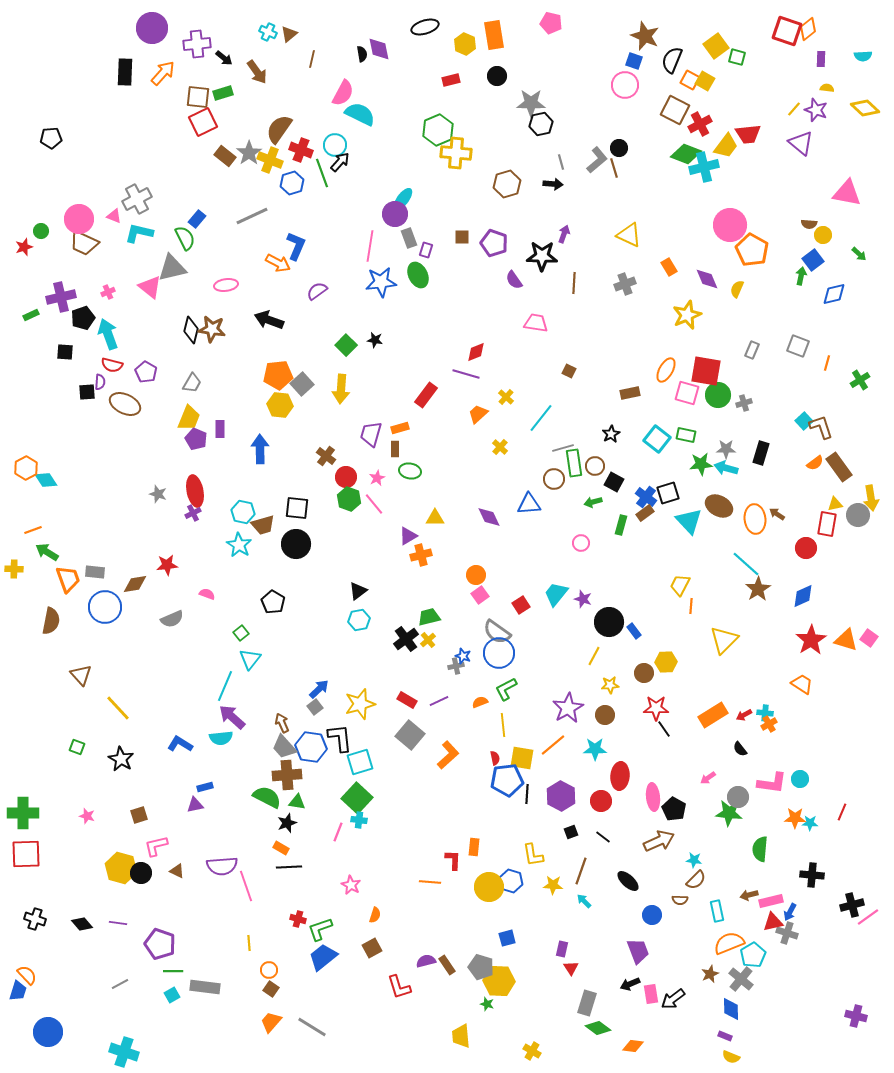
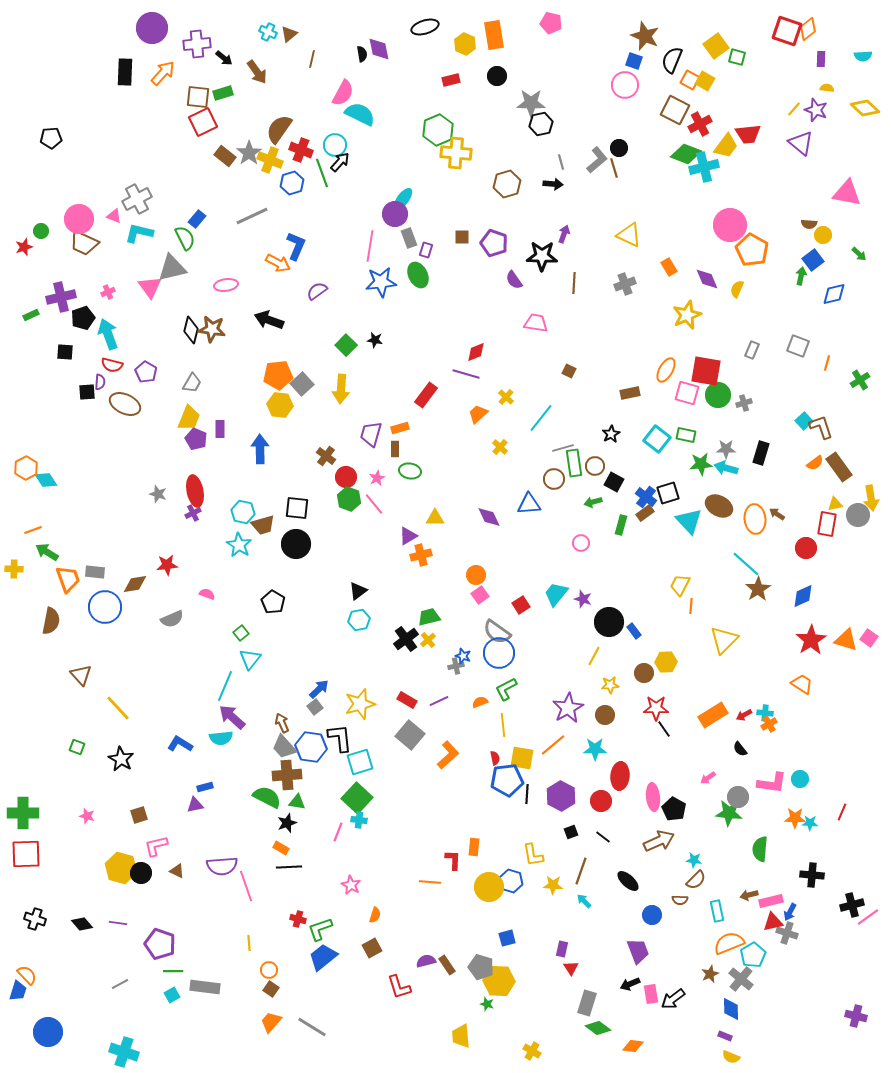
pink triangle at (150, 287): rotated 15 degrees clockwise
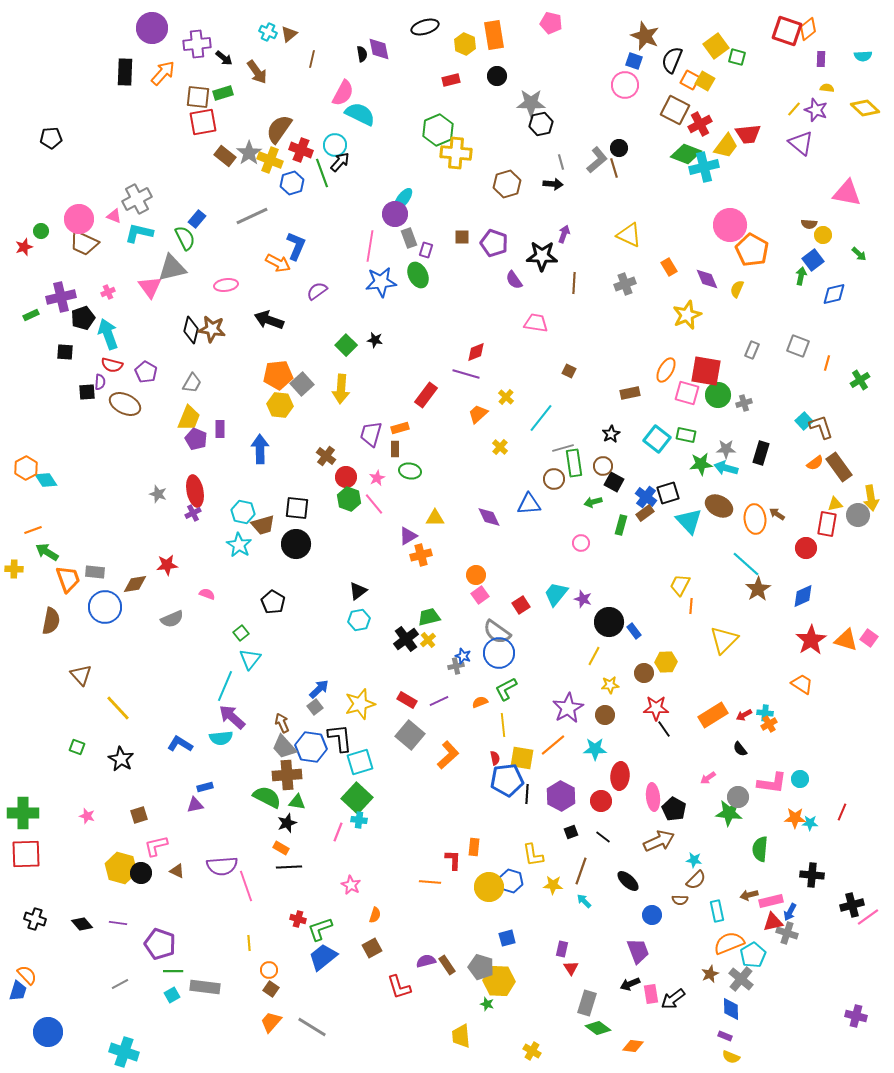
red square at (203, 122): rotated 16 degrees clockwise
brown circle at (595, 466): moved 8 px right
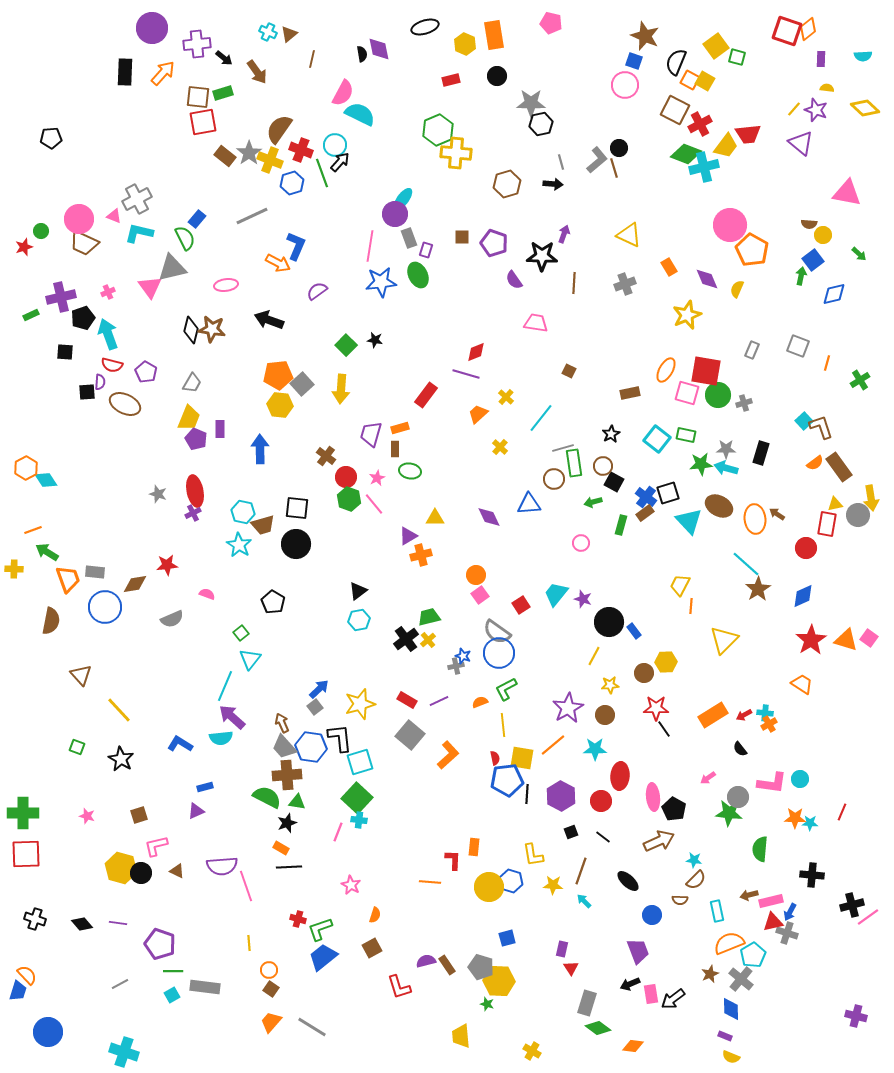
black semicircle at (672, 60): moved 4 px right, 2 px down
yellow line at (118, 708): moved 1 px right, 2 px down
purple triangle at (195, 805): moved 1 px right, 6 px down; rotated 12 degrees counterclockwise
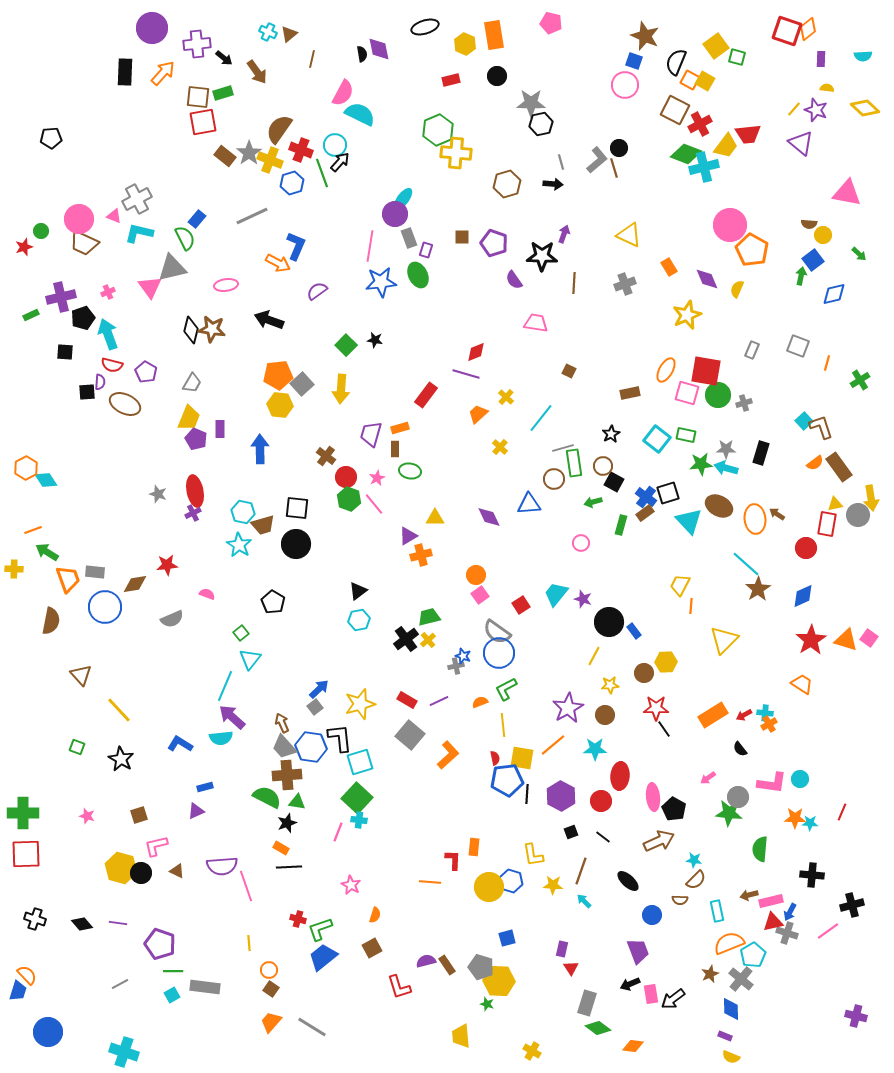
pink line at (868, 917): moved 40 px left, 14 px down
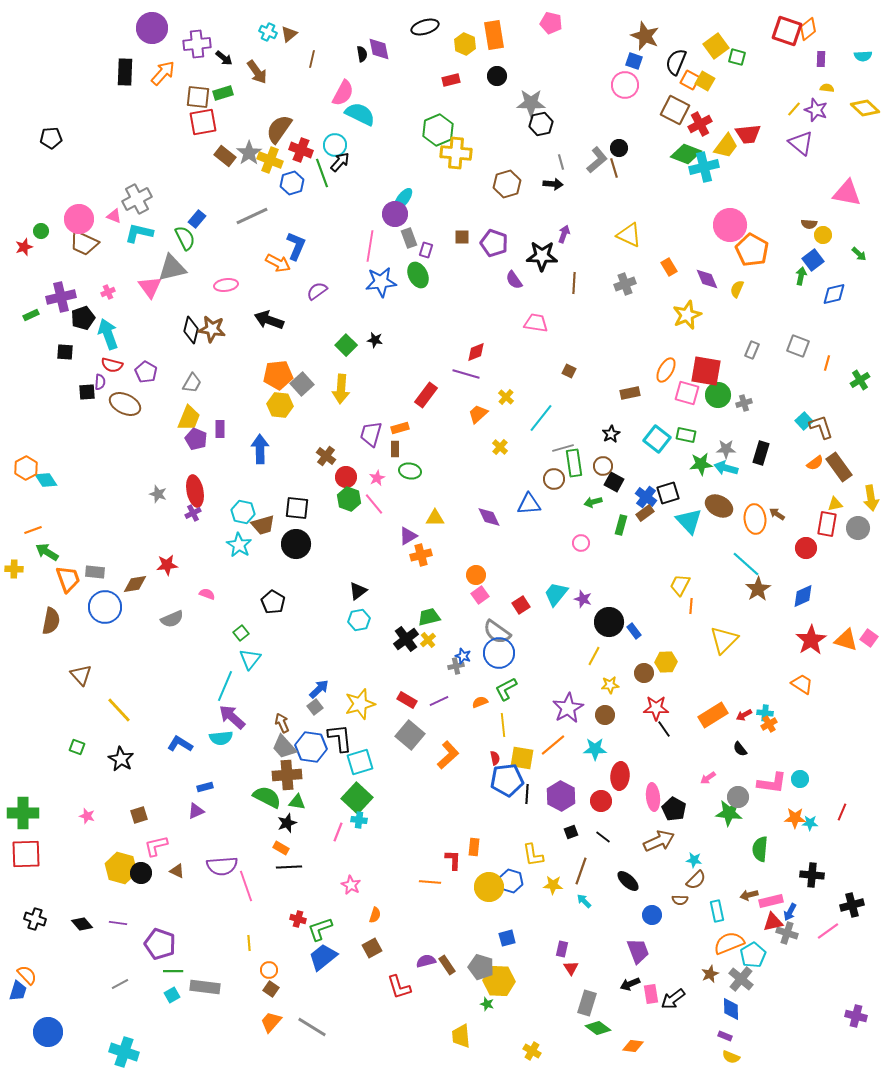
gray circle at (858, 515): moved 13 px down
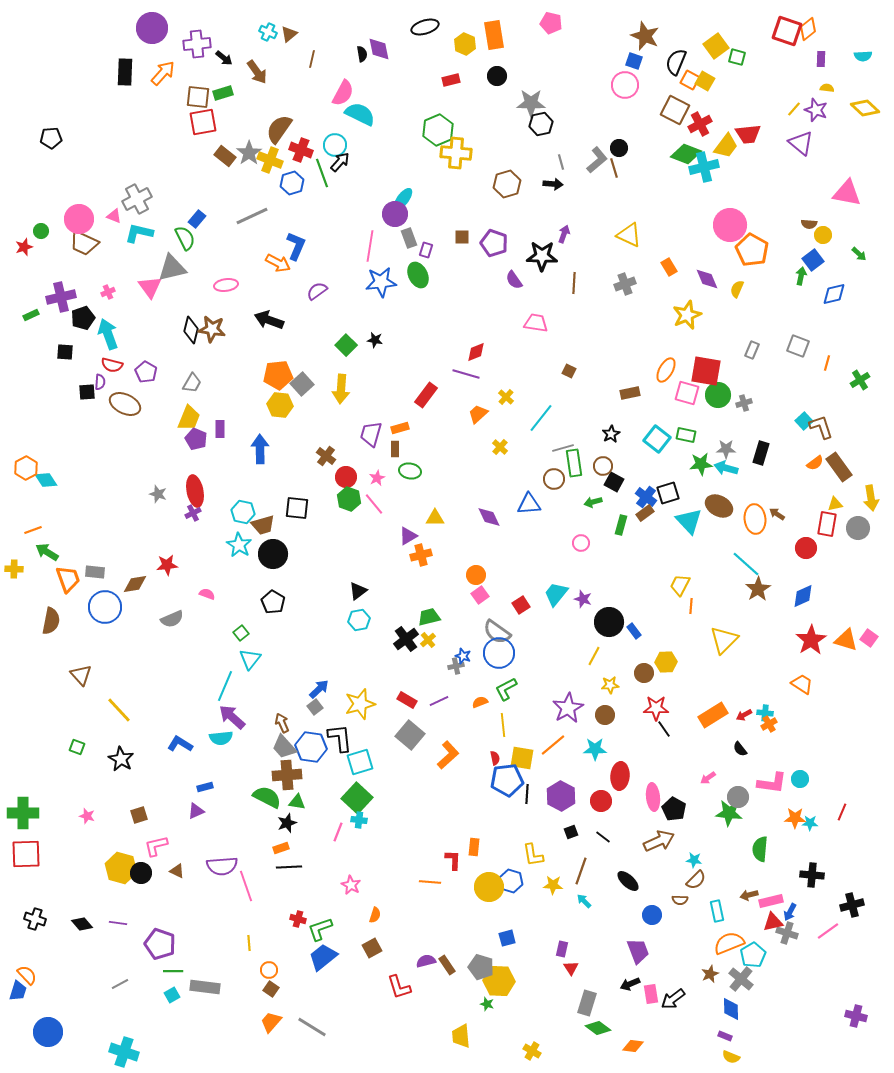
black circle at (296, 544): moved 23 px left, 10 px down
orange rectangle at (281, 848): rotated 49 degrees counterclockwise
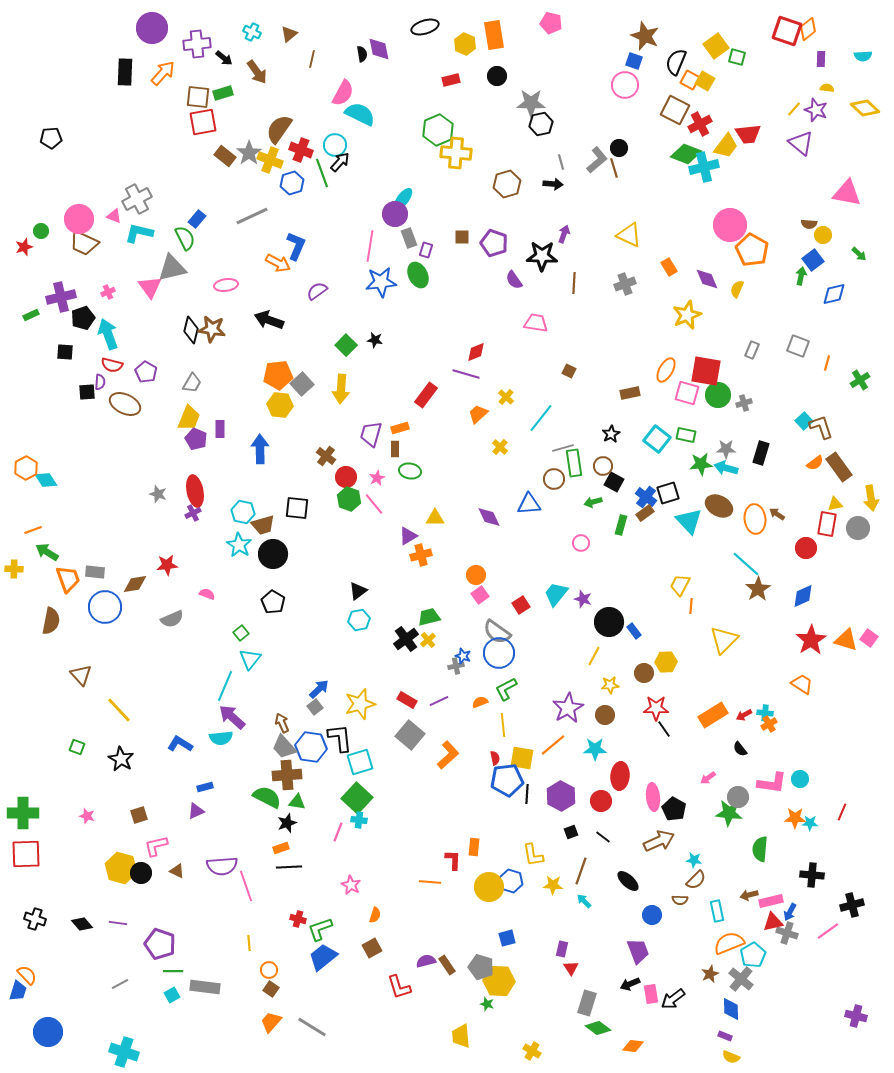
cyan cross at (268, 32): moved 16 px left
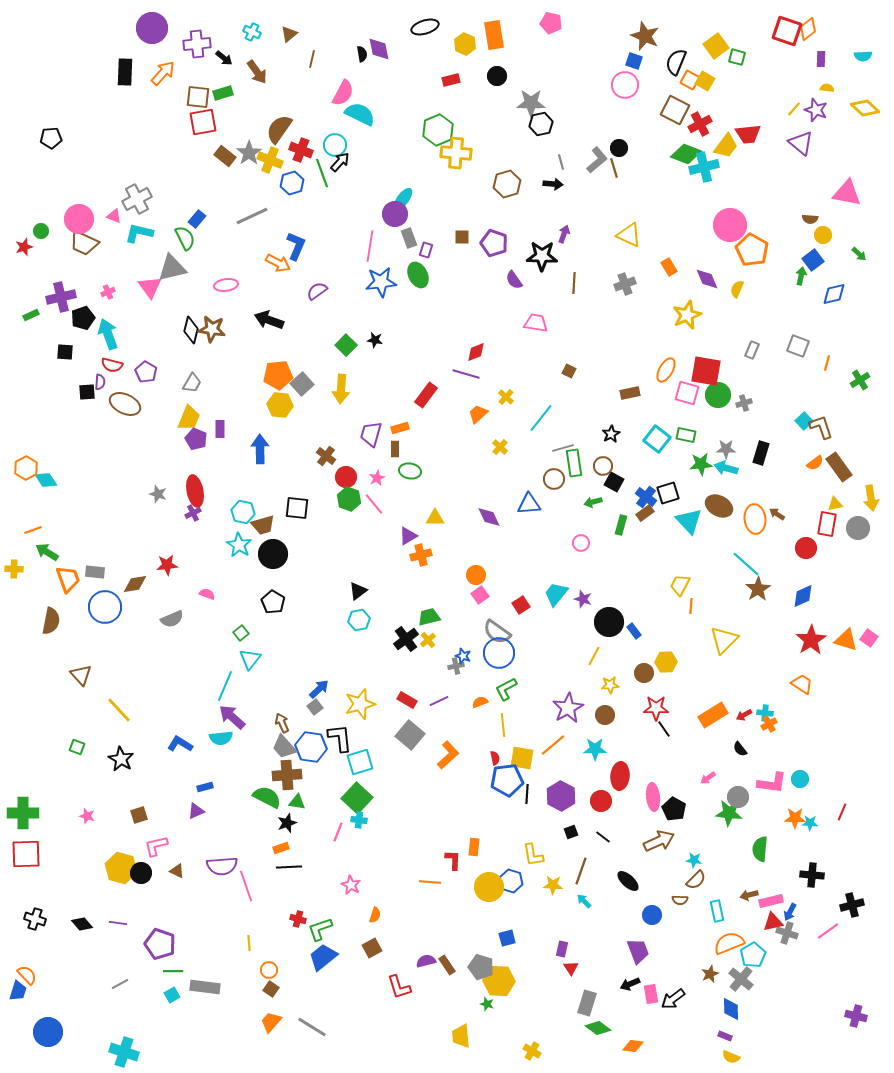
brown semicircle at (809, 224): moved 1 px right, 5 px up
